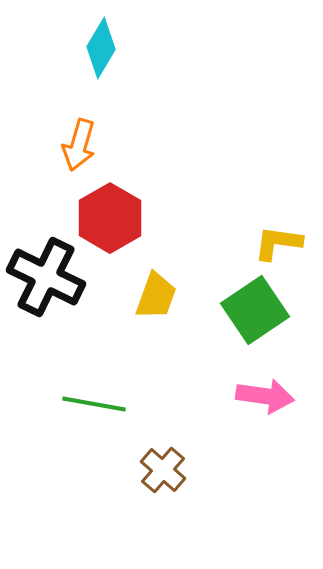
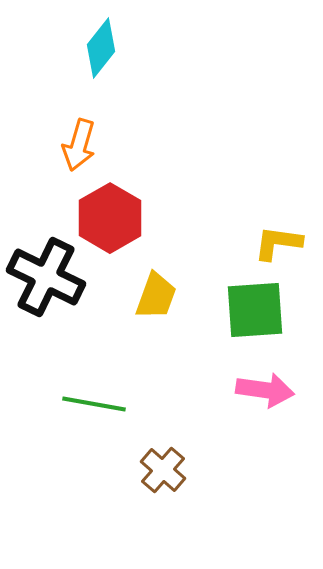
cyan diamond: rotated 8 degrees clockwise
green square: rotated 30 degrees clockwise
pink arrow: moved 6 px up
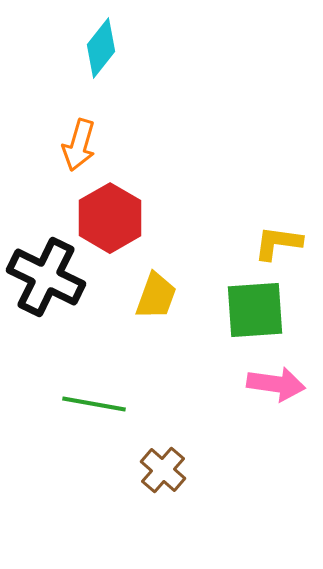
pink arrow: moved 11 px right, 6 px up
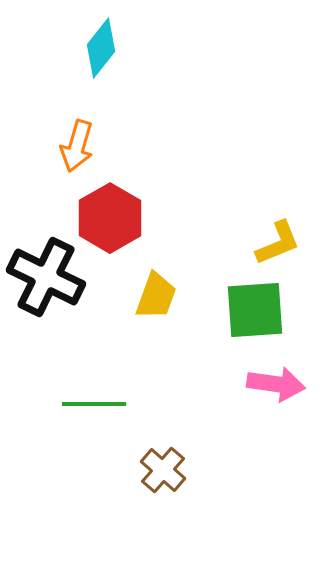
orange arrow: moved 2 px left, 1 px down
yellow L-shape: rotated 150 degrees clockwise
green line: rotated 10 degrees counterclockwise
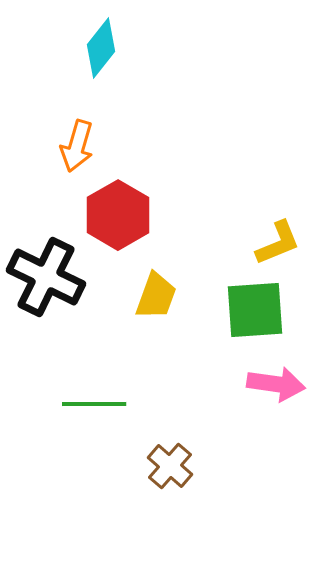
red hexagon: moved 8 px right, 3 px up
brown cross: moved 7 px right, 4 px up
